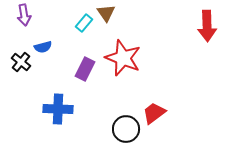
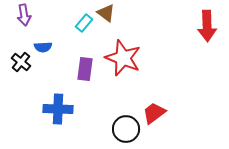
brown triangle: rotated 18 degrees counterclockwise
blue semicircle: rotated 12 degrees clockwise
purple rectangle: rotated 20 degrees counterclockwise
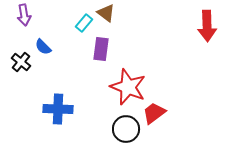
blue semicircle: rotated 48 degrees clockwise
red star: moved 5 px right, 29 px down
purple rectangle: moved 16 px right, 20 px up
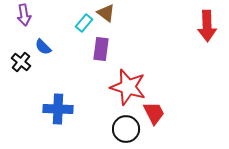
red star: rotated 6 degrees counterclockwise
red trapezoid: rotated 100 degrees clockwise
